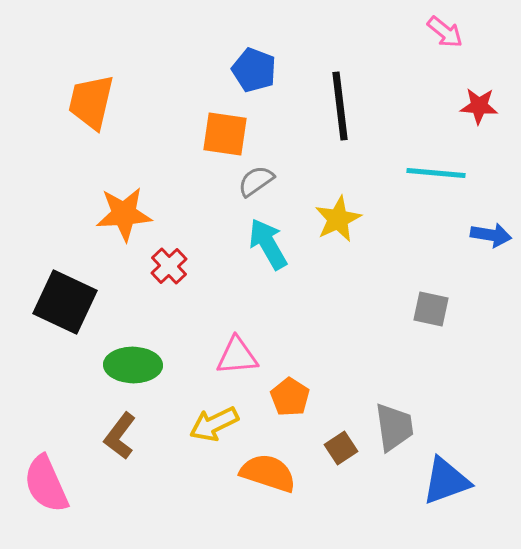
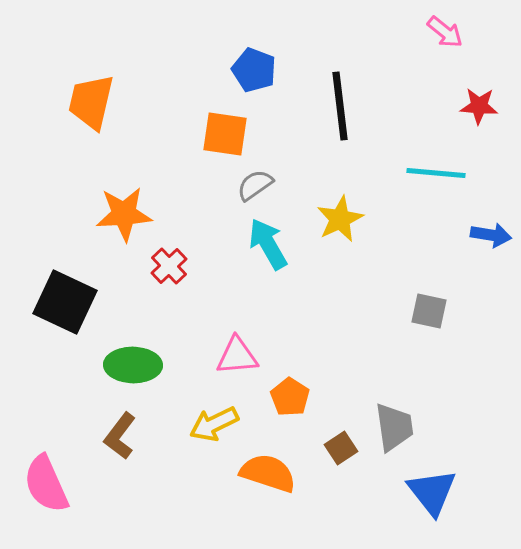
gray semicircle: moved 1 px left, 4 px down
yellow star: moved 2 px right
gray square: moved 2 px left, 2 px down
blue triangle: moved 14 px left, 11 px down; rotated 48 degrees counterclockwise
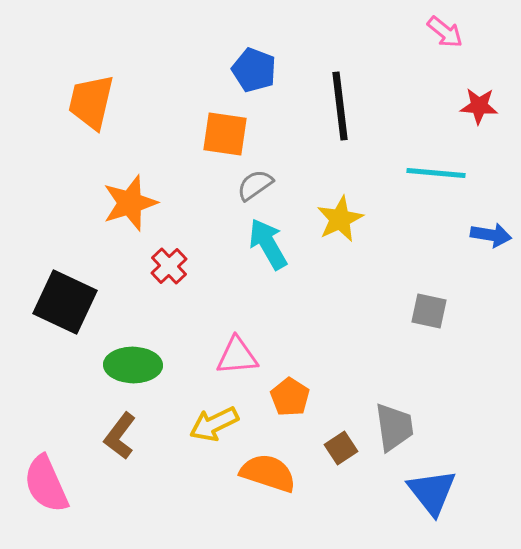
orange star: moved 6 px right, 11 px up; rotated 14 degrees counterclockwise
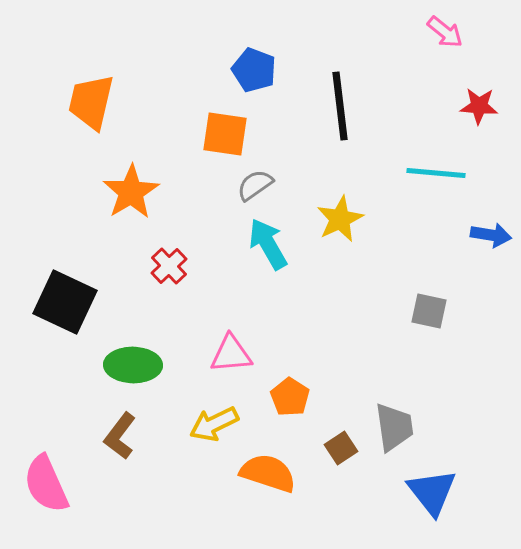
orange star: moved 1 px right, 11 px up; rotated 14 degrees counterclockwise
pink triangle: moved 6 px left, 2 px up
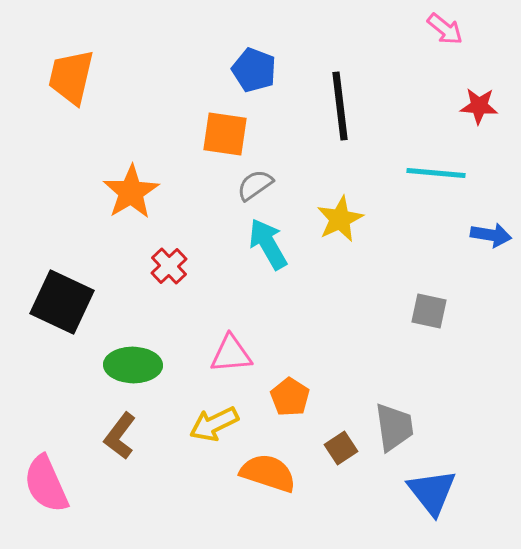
pink arrow: moved 3 px up
orange trapezoid: moved 20 px left, 25 px up
black square: moved 3 px left
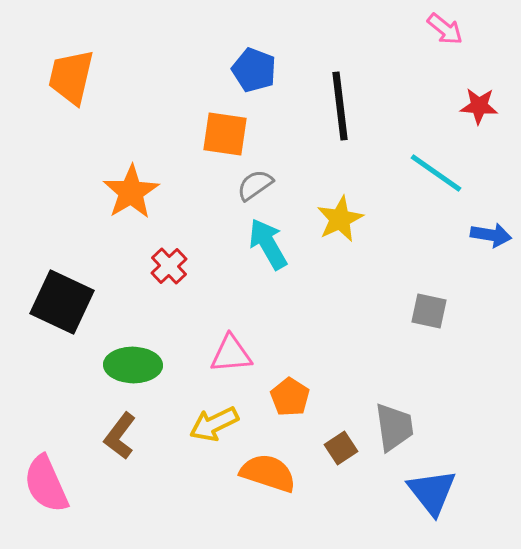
cyan line: rotated 30 degrees clockwise
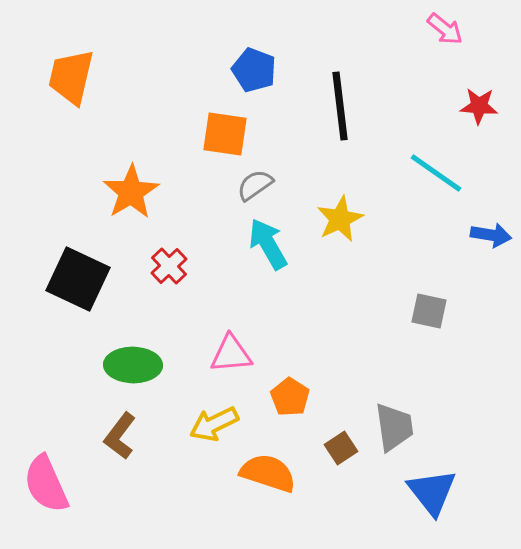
black square: moved 16 px right, 23 px up
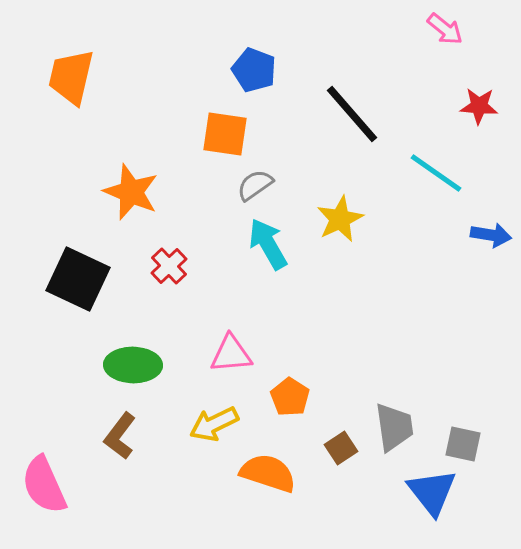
black line: moved 12 px right, 8 px down; rotated 34 degrees counterclockwise
orange star: rotated 18 degrees counterclockwise
gray square: moved 34 px right, 133 px down
pink semicircle: moved 2 px left, 1 px down
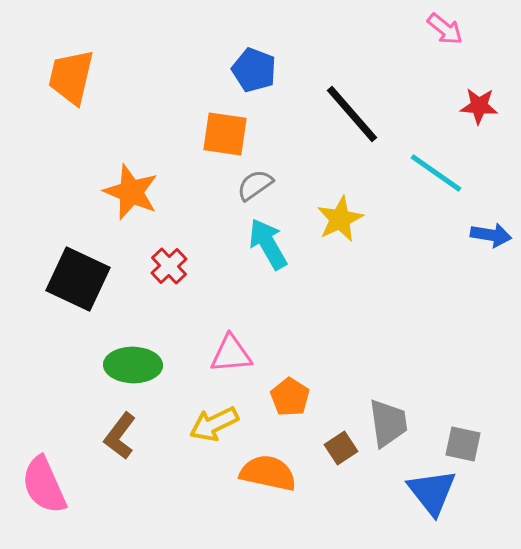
gray trapezoid: moved 6 px left, 4 px up
orange semicircle: rotated 6 degrees counterclockwise
